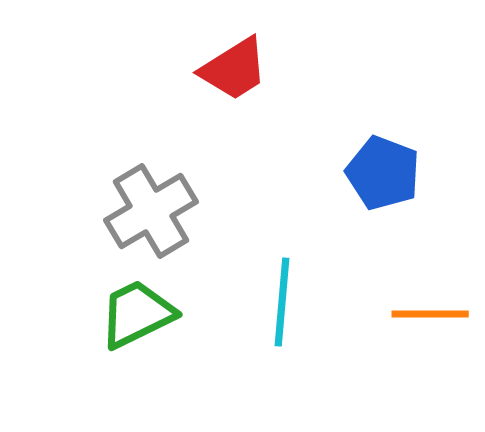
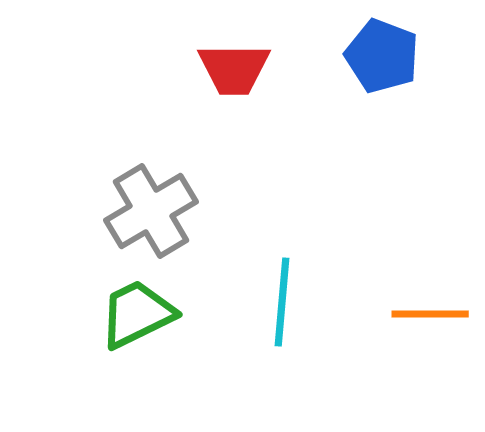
red trapezoid: rotated 32 degrees clockwise
blue pentagon: moved 1 px left, 117 px up
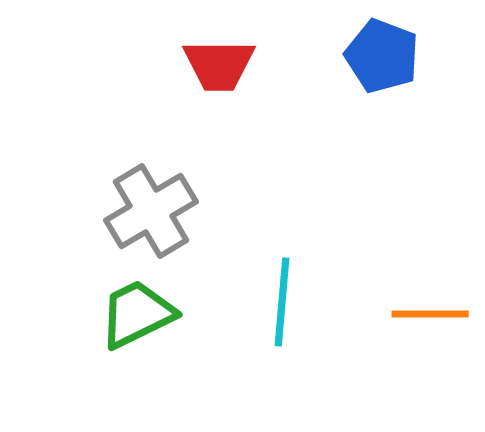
red trapezoid: moved 15 px left, 4 px up
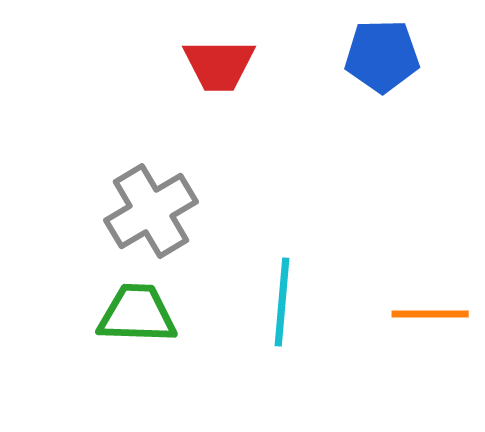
blue pentagon: rotated 22 degrees counterclockwise
green trapezoid: rotated 28 degrees clockwise
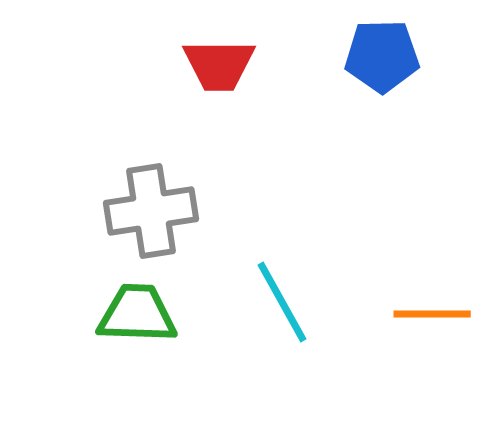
gray cross: rotated 22 degrees clockwise
cyan line: rotated 34 degrees counterclockwise
orange line: moved 2 px right
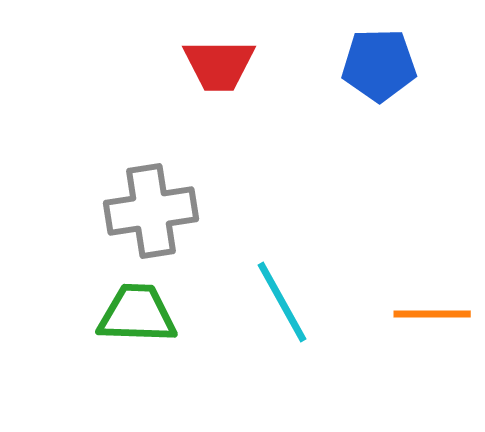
blue pentagon: moved 3 px left, 9 px down
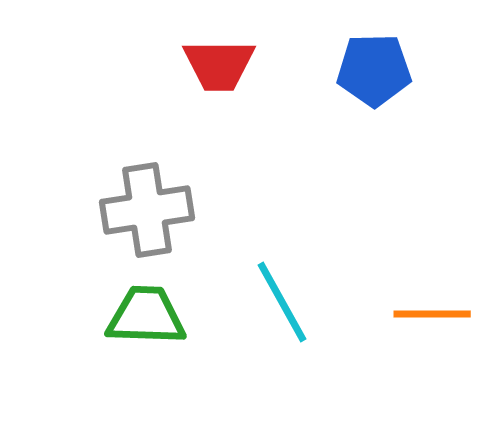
blue pentagon: moved 5 px left, 5 px down
gray cross: moved 4 px left, 1 px up
green trapezoid: moved 9 px right, 2 px down
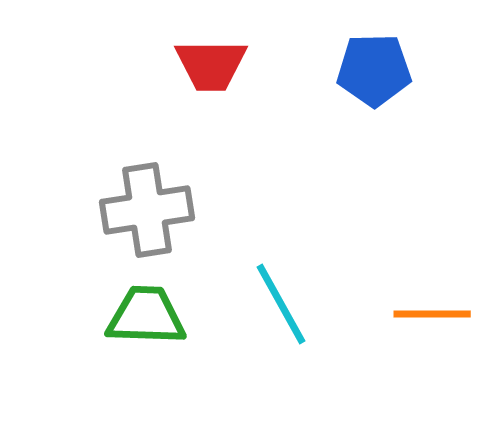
red trapezoid: moved 8 px left
cyan line: moved 1 px left, 2 px down
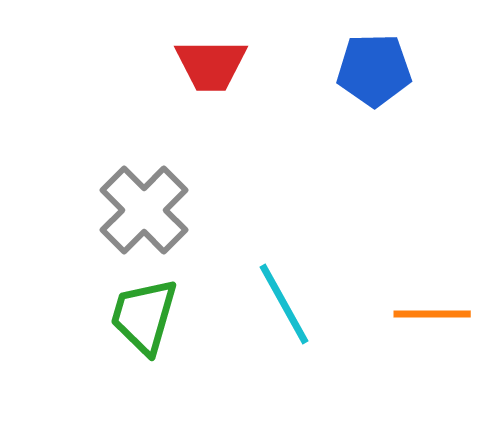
gray cross: moved 3 px left; rotated 36 degrees counterclockwise
cyan line: moved 3 px right
green trapezoid: moved 2 px left; rotated 76 degrees counterclockwise
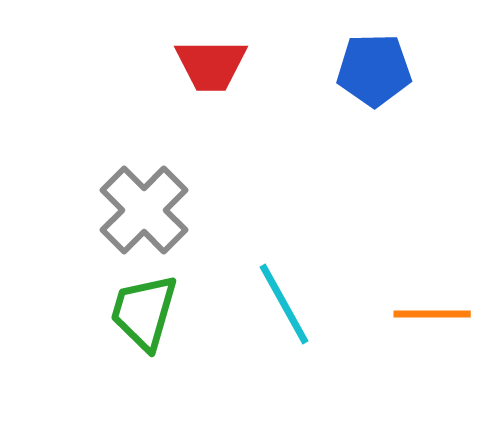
green trapezoid: moved 4 px up
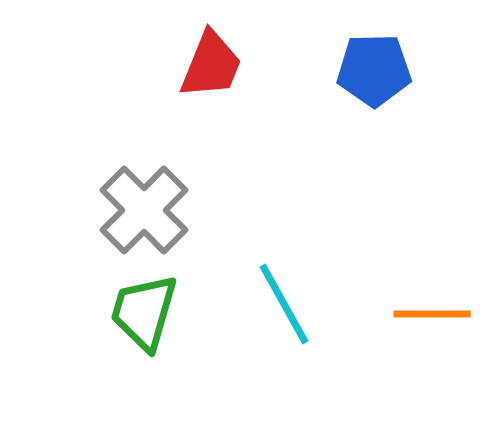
red trapezoid: rotated 68 degrees counterclockwise
